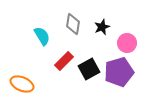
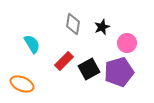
cyan semicircle: moved 10 px left, 8 px down
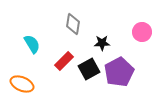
black star: moved 16 px down; rotated 21 degrees clockwise
pink circle: moved 15 px right, 11 px up
purple pentagon: rotated 12 degrees counterclockwise
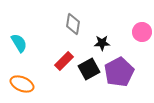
cyan semicircle: moved 13 px left, 1 px up
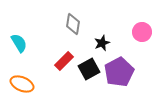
black star: rotated 21 degrees counterclockwise
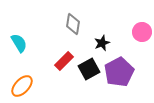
orange ellipse: moved 2 px down; rotated 70 degrees counterclockwise
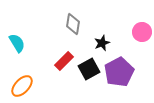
cyan semicircle: moved 2 px left
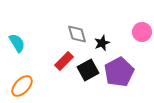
gray diamond: moved 4 px right, 10 px down; rotated 25 degrees counterclockwise
black square: moved 1 px left, 1 px down
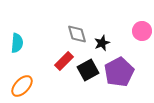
pink circle: moved 1 px up
cyan semicircle: rotated 36 degrees clockwise
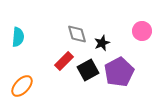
cyan semicircle: moved 1 px right, 6 px up
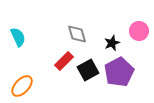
pink circle: moved 3 px left
cyan semicircle: rotated 30 degrees counterclockwise
black star: moved 10 px right
